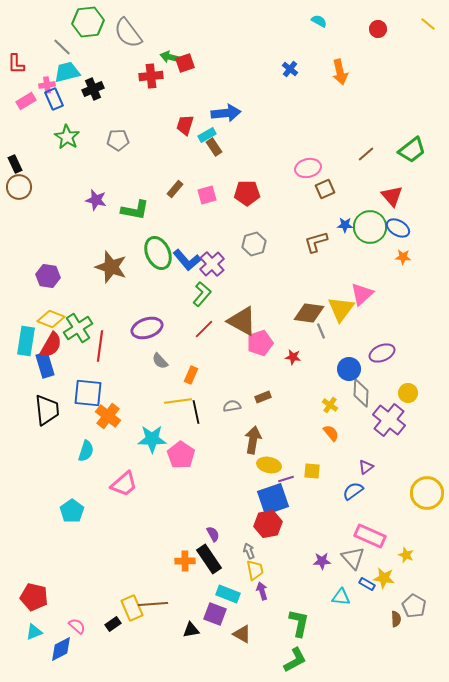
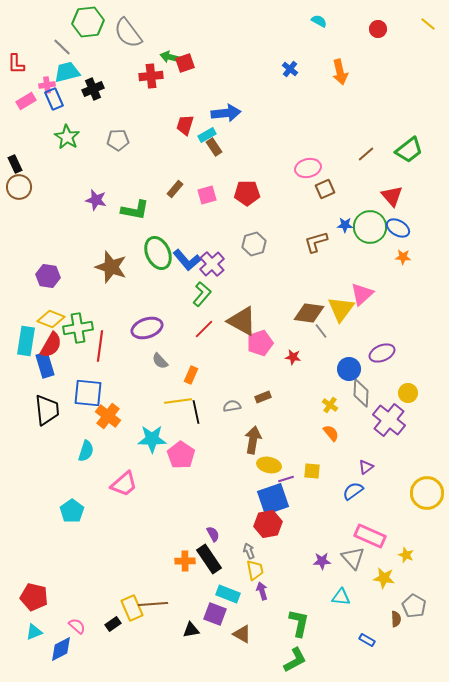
green trapezoid at (412, 150): moved 3 px left
green cross at (78, 328): rotated 24 degrees clockwise
gray line at (321, 331): rotated 14 degrees counterclockwise
blue rectangle at (367, 584): moved 56 px down
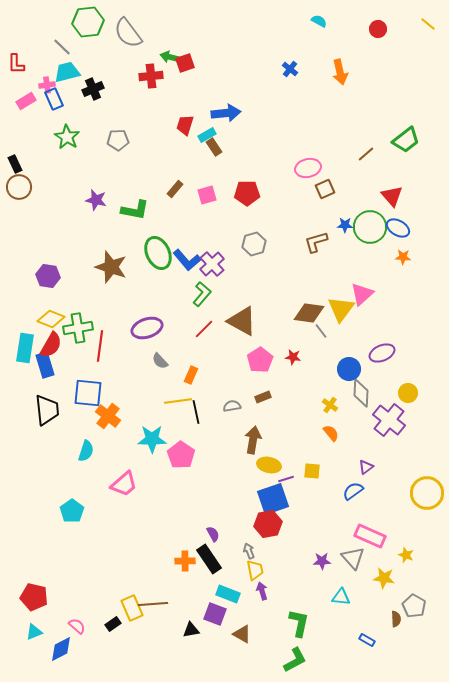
green trapezoid at (409, 150): moved 3 px left, 10 px up
cyan rectangle at (26, 341): moved 1 px left, 7 px down
pink pentagon at (260, 343): moved 17 px down; rotated 15 degrees counterclockwise
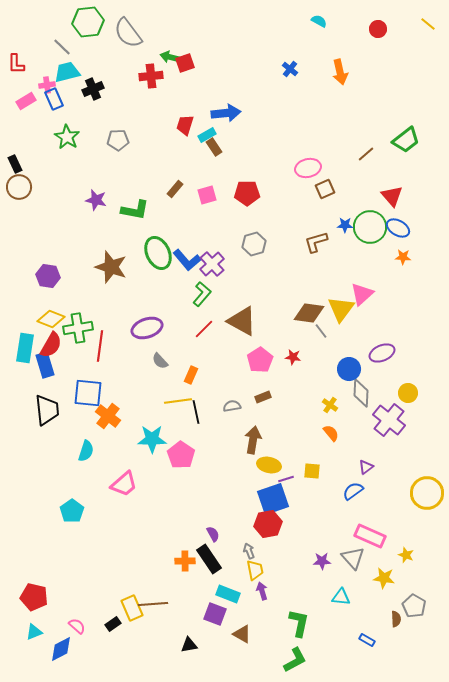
black triangle at (191, 630): moved 2 px left, 15 px down
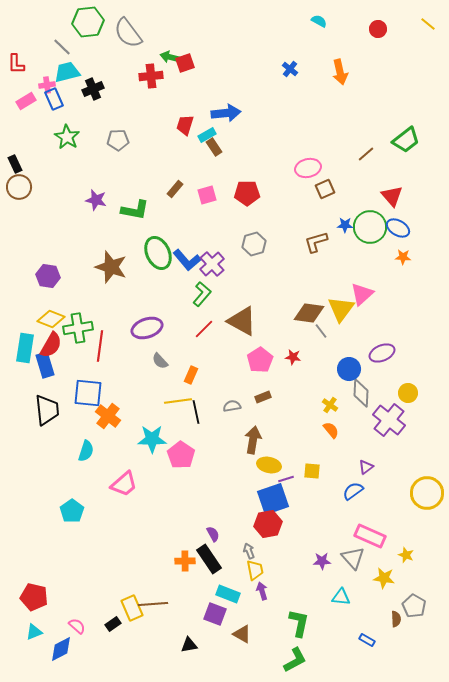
orange semicircle at (331, 433): moved 3 px up
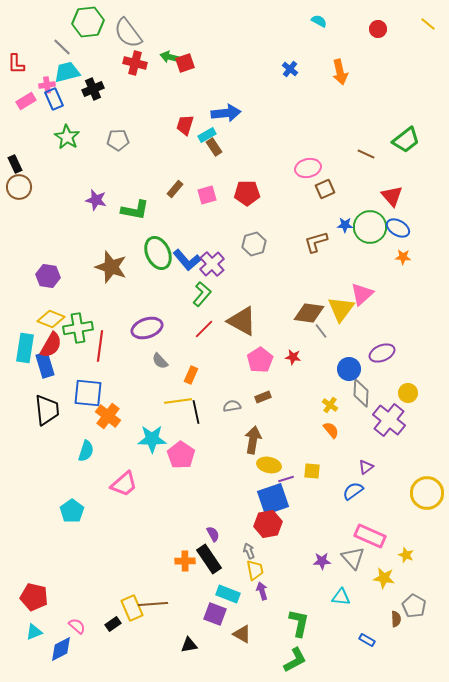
red cross at (151, 76): moved 16 px left, 13 px up; rotated 20 degrees clockwise
brown line at (366, 154): rotated 66 degrees clockwise
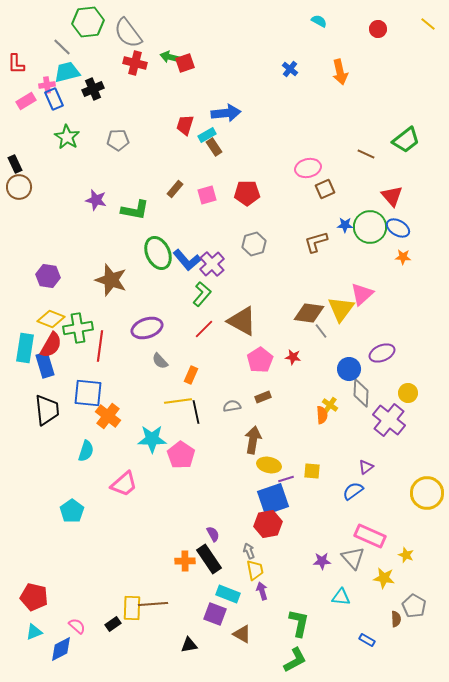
brown star at (111, 267): moved 13 px down
orange semicircle at (331, 430): moved 9 px left, 15 px up; rotated 36 degrees clockwise
yellow rectangle at (132, 608): rotated 25 degrees clockwise
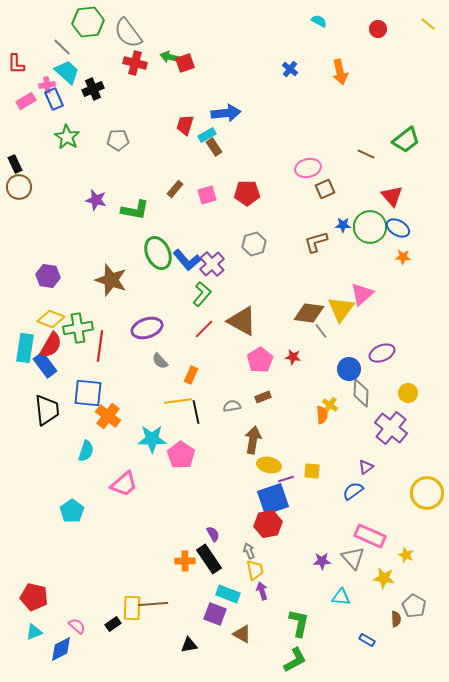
cyan trapezoid at (67, 72): rotated 56 degrees clockwise
blue star at (345, 225): moved 2 px left
blue rectangle at (45, 365): rotated 20 degrees counterclockwise
purple cross at (389, 420): moved 2 px right, 8 px down
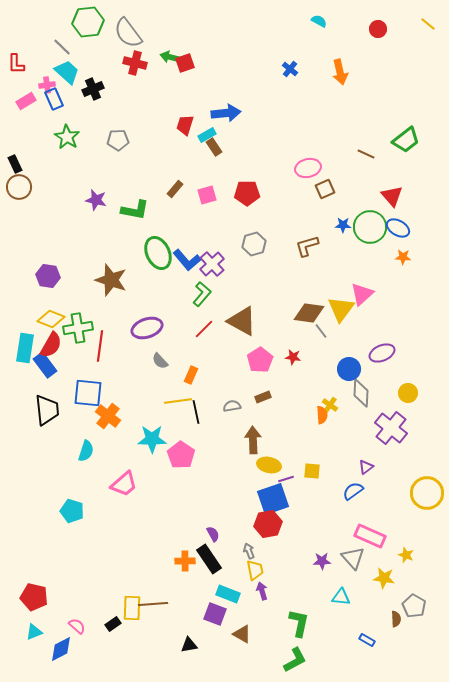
brown L-shape at (316, 242): moved 9 px left, 4 px down
brown arrow at (253, 440): rotated 12 degrees counterclockwise
cyan pentagon at (72, 511): rotated 20 degrees counterclockwise
